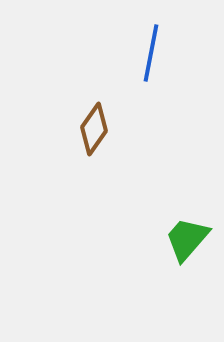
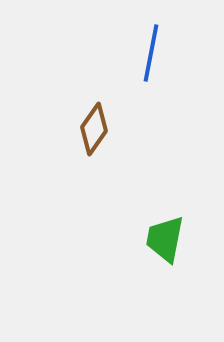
green trapezoid: moved 22 px left; rotated 30 degrees counterclockwise
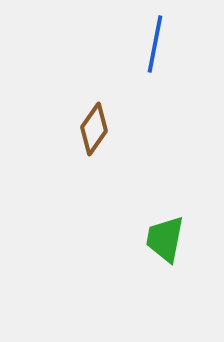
blue line: moved 4 px right, 9 px up
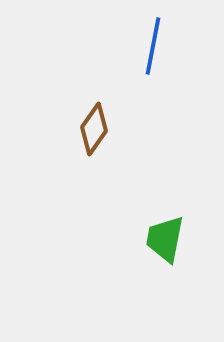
blue line: moved 2 px left, 2 px down
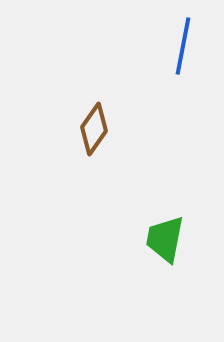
blue line: moved 30 px right
